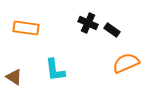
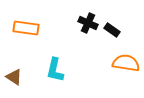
orange semicircle: rotated 32 degrees clockwise
cyan L-shape: rotated 20 degrees clockwise
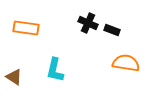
black rectangle: rotated 14 degrees counterclockwise
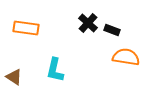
black cross: rotated 18 degrees clockwise
orange semicircle: moved 6 px up
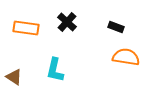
black cross: moved 21 px left, 1 px up
black rectangle: moved 4 px right, 3 px up
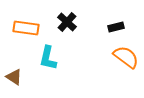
black rectangle: rotated 35 degrees counterclockwise
orange semicircle: rotated 28 degrees clockwise
cyan L-shape: moved 7 px left, 12 px up
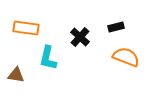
black cross: moved 13 px right, 15 px down
orange semicircle: rotated 16 degrees counterclockwise
brown triangle: moved 2 px right, 2 px up; rotated 24 degrees counterclockwise
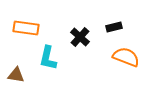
black rectangle: moved 2 px left
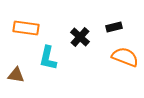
orange semicircle: moved 1 px left
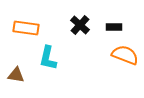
black rectangle: rotated 14 degrees clockwise
black cross: moved 12 px up
orange semicircle: moved 2 px up
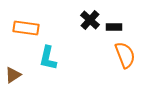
black cross: moved 10 px right, 5 px up
orange semicircle: rotated 48 degrees clockwise
brown triangle: moved 3 px left; rotated 42 degrees counterclockwise
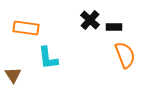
cyan L-shape: rotated 20 degrees counterclockwise
brown triangle: rotated 30 degrees counterclockwise
